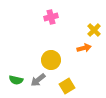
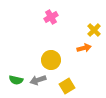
pink cross: rotated 16 degrees counterclockwise
gray arrow: rotated 21 degrees clockwise
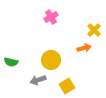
green semicircle: moved 5 px left, 18 px up
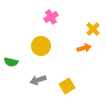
yellow cross: moved 1 px left, 1 px up
yellow circle: moved 10 px left, 14 px up
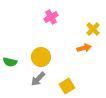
yellow circle: moved 11 px down
green semicircle: moved 1 px left
gray arrow: moved 1 px up; rotated 28 degrees counterclockwise
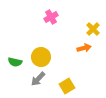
green semicircle: moved 5 px right
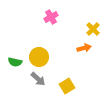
yellow circle: moved 2 px left
gray arrow: rotated 91 degrees counterclockwise
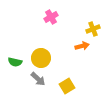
yellow cross: rotated 24 degrees clockwise
orange arrow: moved 2 px left, 2 px up
yellow circle: moved 2 px right, 1 px down
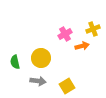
pink cross: moved 14 px right, 17 px down
green semicircle: rotated 64 degrees clockwise
gray arrow: moved 2 px down; rotated 35 degrees counterclockwise
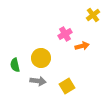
yellow cross: moved 14 px up; rotated 16 degrees counterclockwise
green semicircle: moved 3 px down
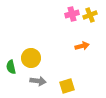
yellow cross: moved 3 px left; rotated 16 degrees clockwise
pink cross: moved 7 px right, 20 px up; rotated 16 degrees clockwise
yellow circle: moved 10 px left
green semicircle: moved 4 px left, 2 px down
yellow square: rotated 14 degrees clockwise
